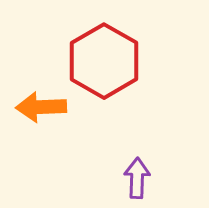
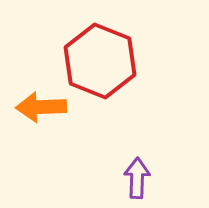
red hexagon: moved 4 px left; rotated 8 degrees counterclockwise
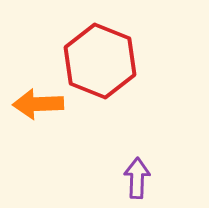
orange arrow: moved 3 px left, 3 px up
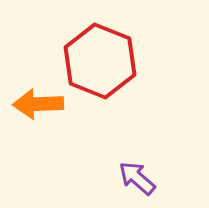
purple arrow: rotated 51 degrees counterclockwise
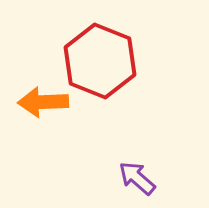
orange arrow: moved 5 px right, 2 px up
